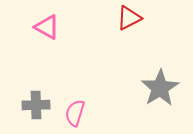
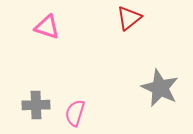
red triangle: rotated 12 degrees counterclockwise
pink triangle: rotated 12 degrees counterclockwise
gray star: rotated 15 degrees counterclockwise
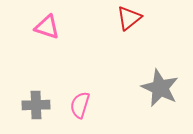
pink semicircle: moved 5 px right, 8 px up
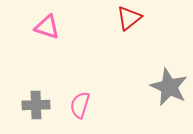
gray star: moved 9 px right, 1 px up
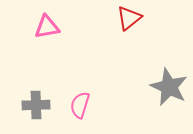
pink triangle: rotated 28 degrees counterclockwise
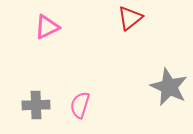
red triangle: moved 1 px right
pink triangle: rotated 16 degrees counterclockwise
